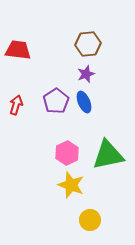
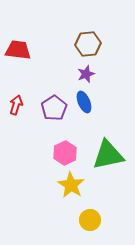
purple pentagon: moved 2 px left, 7 px down
pink hexagon: moved 2 px left
yellow star: rotated 12 degrees clockwise
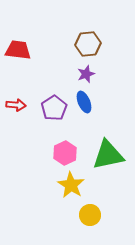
red arrow: rotated 78 degrees clockwise
yellow circle: moved 5 px up
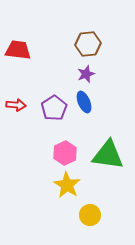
green triangle: rotated 20 degrees clockwise
yellow star: moved 4 px left
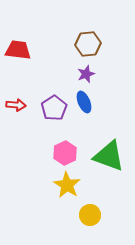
green triangle: moved 1 px right, 1 px down; rotated 12 degrees clockwise
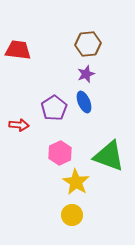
red arrow: moved 3 px right, 20 px down
pink hexagon: moved 5 px left
yellow star: moved 9 px right, 3 px up
yellow circle: moved 18 px left
